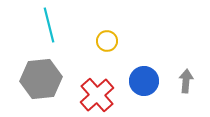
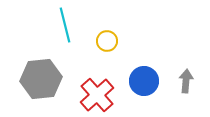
cyan line: moved 16 px right
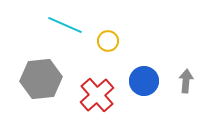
cyan line: rotated 52 degrees counterclockwise
yellow circle: moved 1 px right
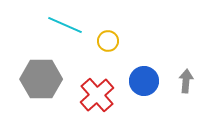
gray hexagon: rotated 6 degrees clockwise
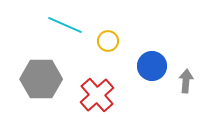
blue circle: moved 8 px right, 15 px up
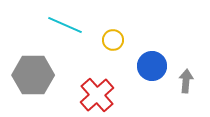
yellow circle: moved 5 px right, 1 px up
gray hexagon: moved 8 px left, 4 px up
